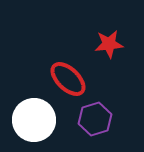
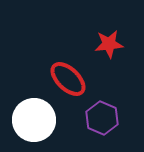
purple hexagon: moved 7 px right, 1 px up; rotated 20 degrees counterclockwise
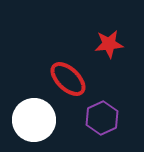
purple hexagon: rotated 12 degrees clockwise
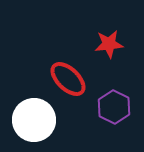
purple hexagon: moved 12 px right, 11 px up; rotated 8 degrees counterclockwise
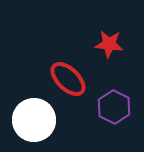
red star: rotated 12 degrees clockwise
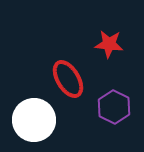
red ellipse: rotated 15 degrees clockwise
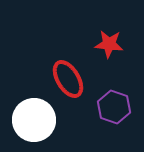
purple hexagon: rotated 8 degrees counterclockwise
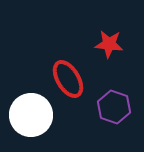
white circle: moved 3 px left, 5 px up
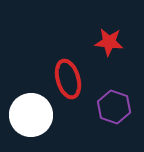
red star: moved 2 px up
red ellipse: rotated 15 degrees clockwise
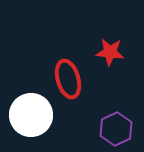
red star: moved 1 px right, 10 px down
purple hexagon: moved 2 px right, 22 px down; rotated 16 degrees clockwise
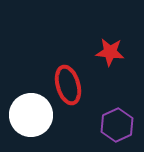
red ellipse: moved 6 px down
purple hexagon: moved 1 px right, 4 px up
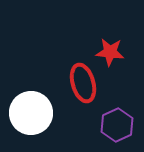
red ellipse: moved 15 px right, 2 px up
white circle: moved 2 px up
